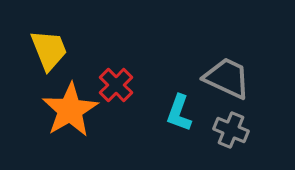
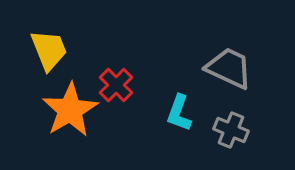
gray trapezoid: moved 2 px right, 10 px up
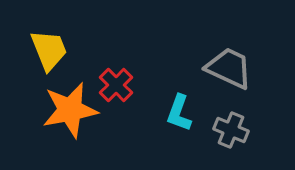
orange star: rotated 20 degrees clockwise
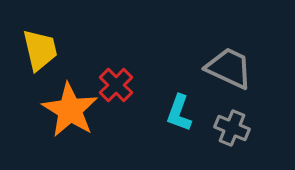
yellow trapezoid: moved 9 px left; rotated 9 degrees clockwise
orange star: rotated 30 degrees counterclockwise
gray cross: moved 1 px right, 2 px up
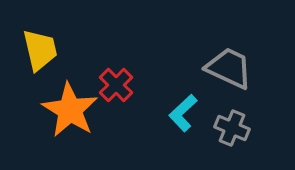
cyan L-shape: moved 4 px right; rotated 27 degrees clockwise
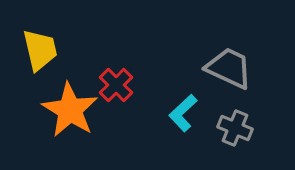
gray cross: moved 3 px right
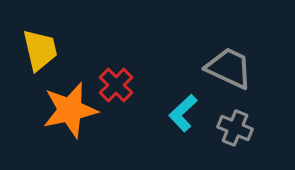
orange star: rotated 28 degrees clockwise
